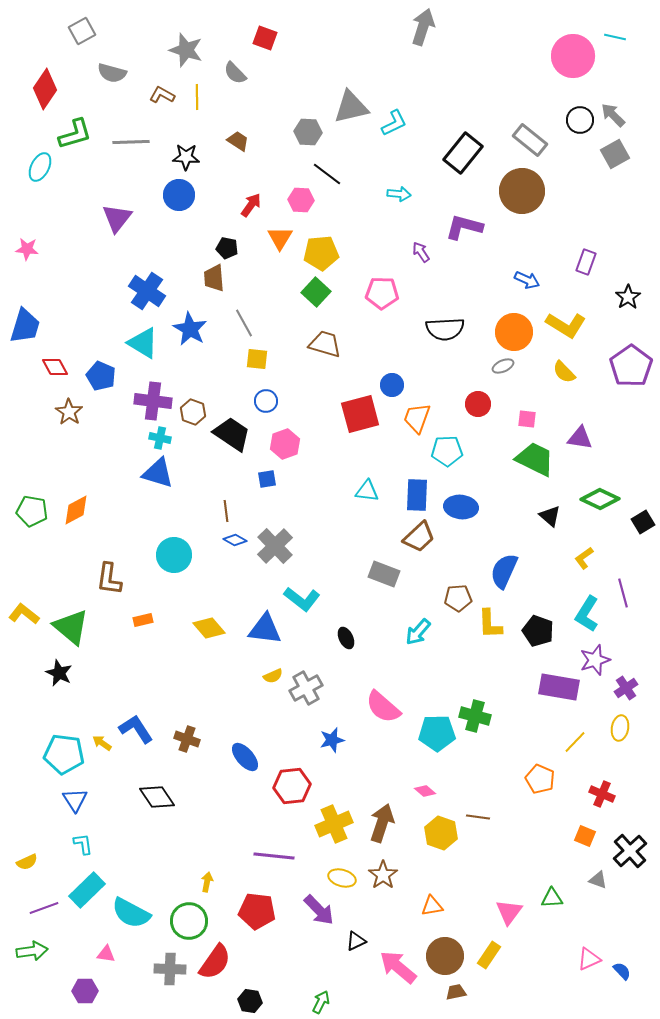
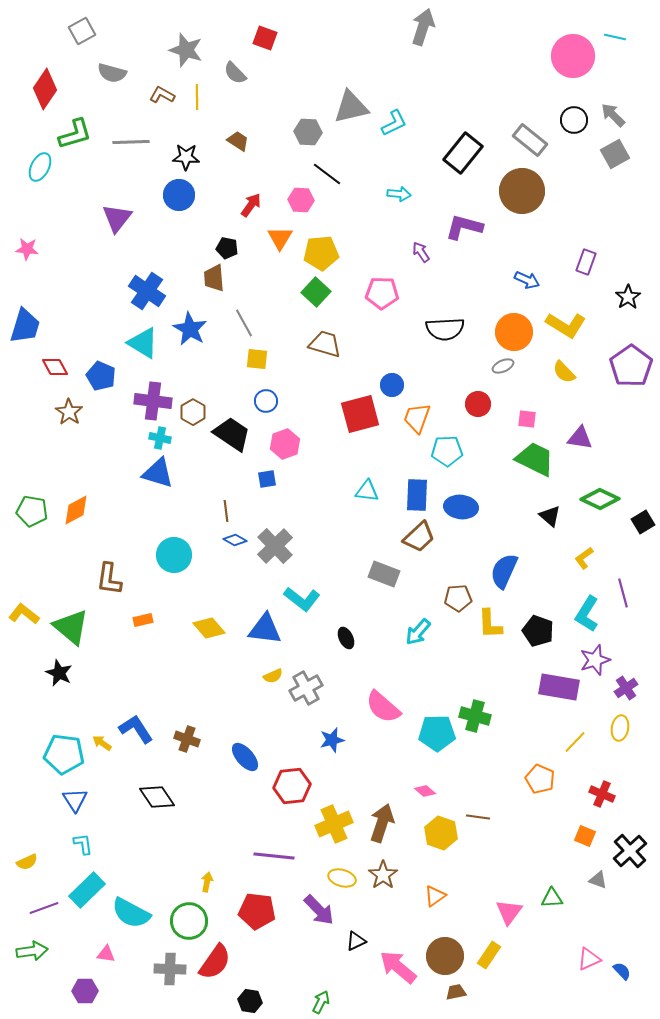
black circle at (580, 120): moved 6 px left
brown hexagon at (193, 412): rotated 10 degrees clockwise
orange triangle at (432, 906): moved 3 px right, 10 px up; rotated 25 degrees counterclockwise
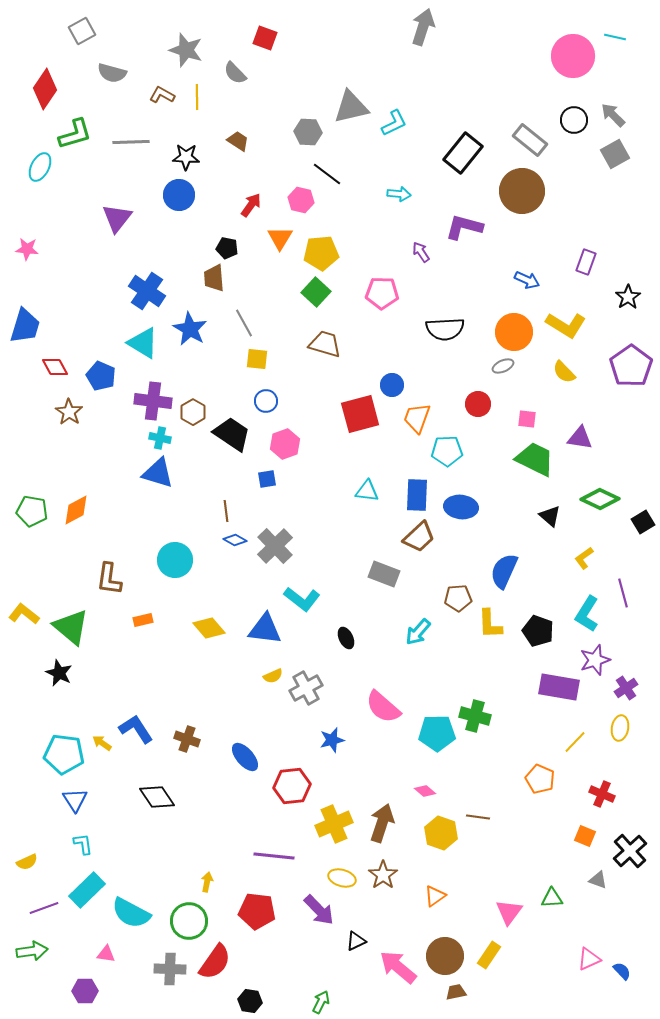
pink hexagon at (301, 200): rotated 10 degrees clockwise
cyan circle at (174, 555): moved 1 px right, 5 px down
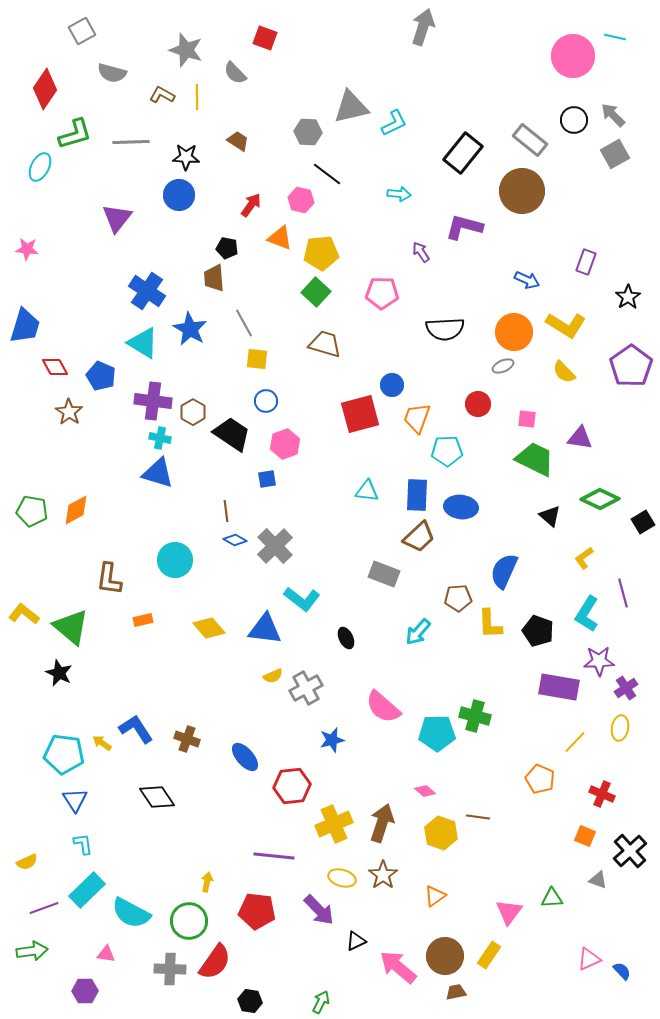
orange triangle at (280, 238): rotated 40 degrees counterclockwise
purple star at (595, 660): moved 4 px right, 1 px down; rotated 16 degrees clockwise
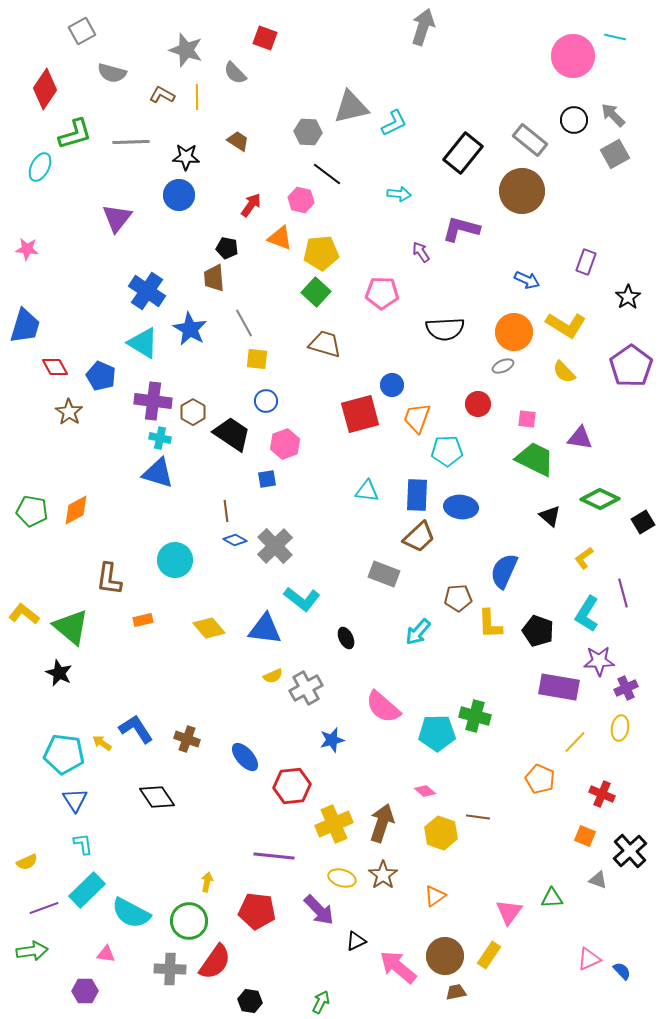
purple L-shape at (464, 227): moved 3 px left, 2 px down
purple cross at (626, 688): rotated 10 degrees clockwise
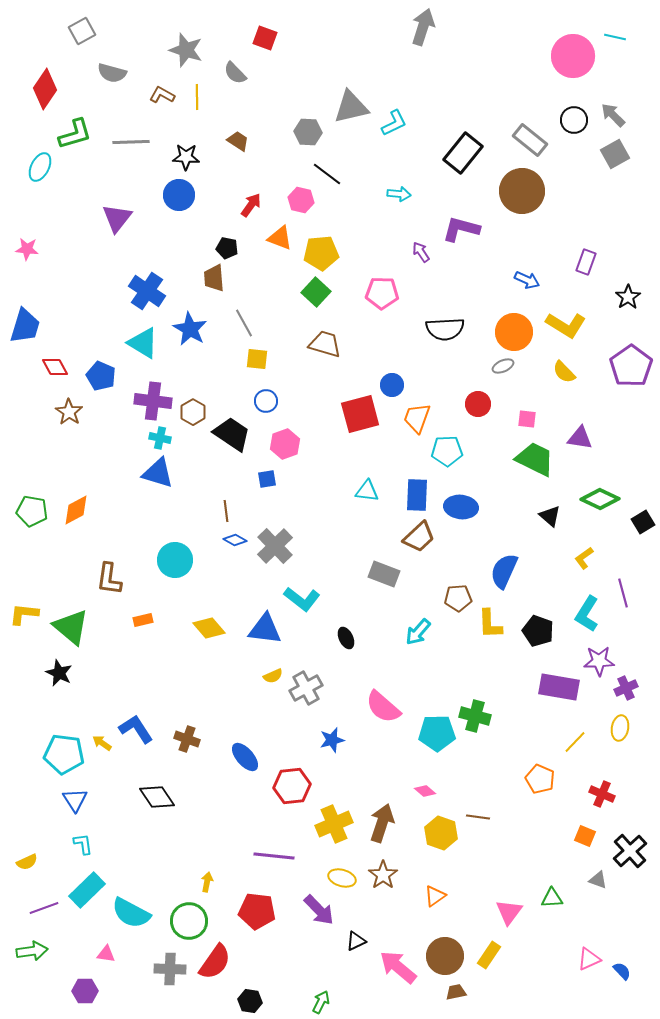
yellow L-shape at (24, 614): rotated 32 degrees counterclockwise
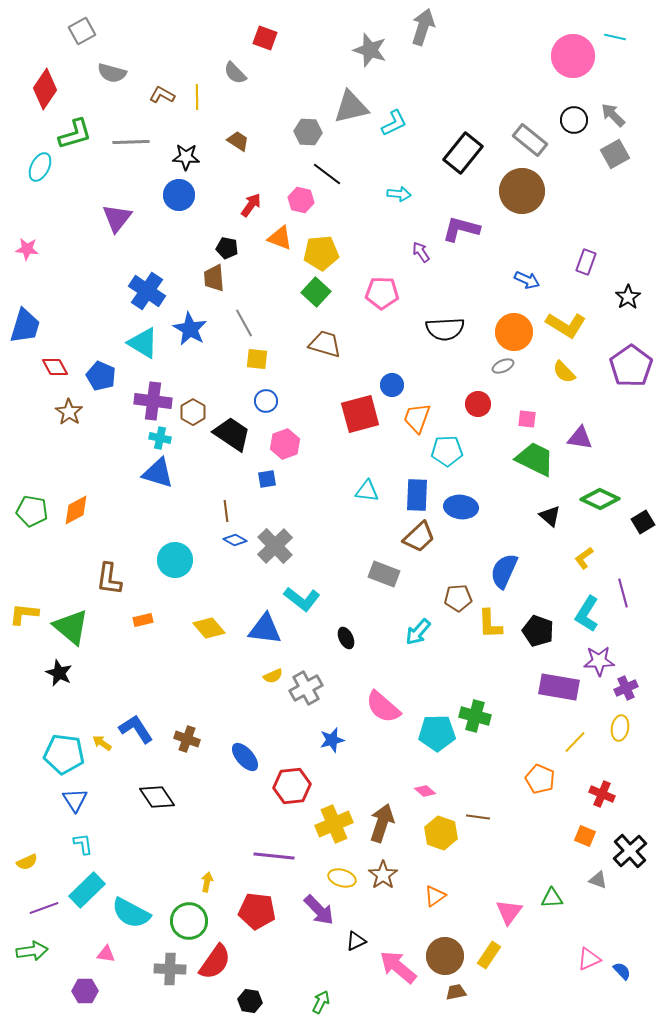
gray star at (186, 50): moved 184 px right
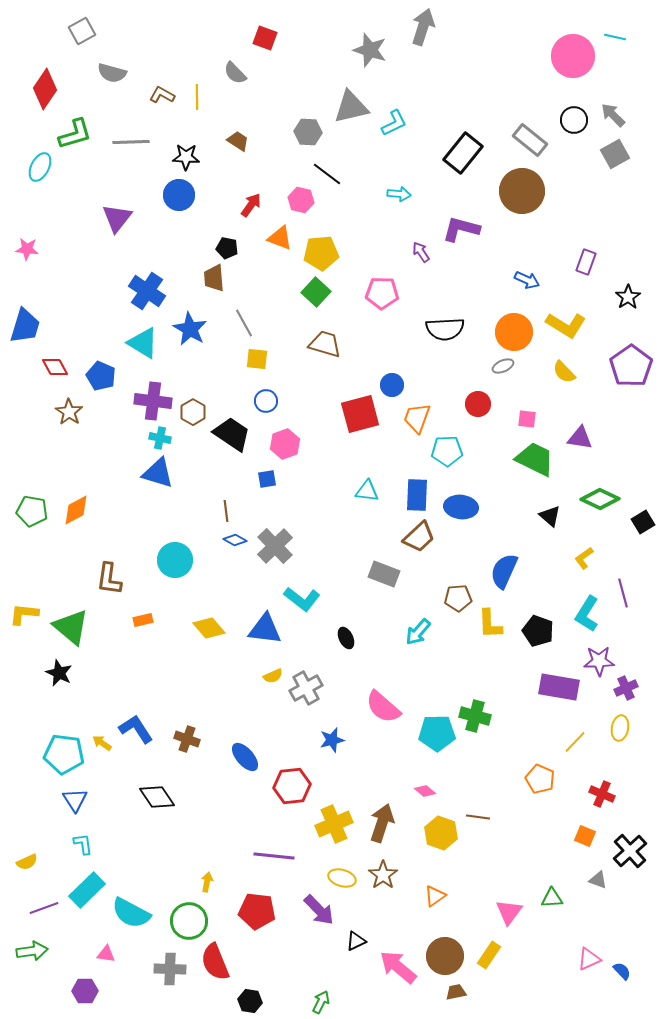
red semicircle at (215, 962): rotated 123 degrees clockwise
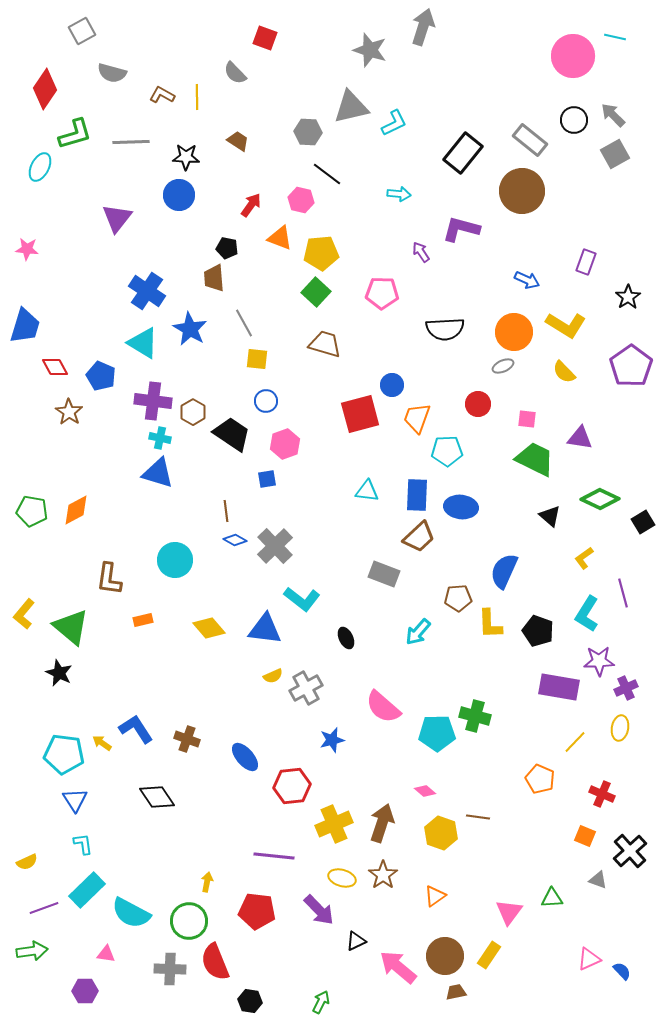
yellow L-shape at (24, 614): rotated 56 degrees counterclockwise
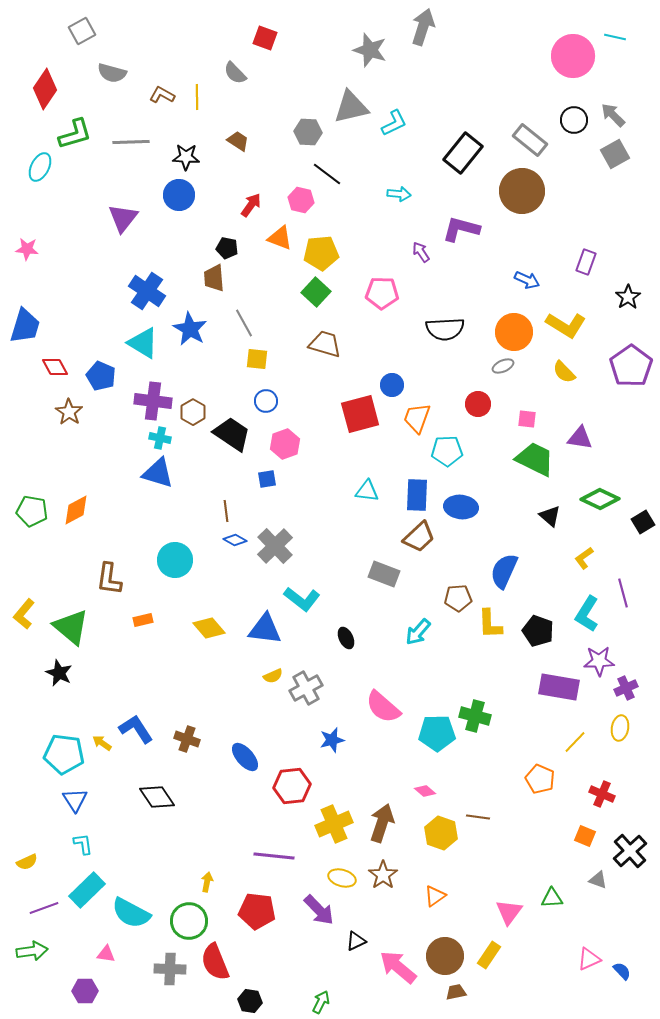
purple triangle at (117, 218): moved 6 px right
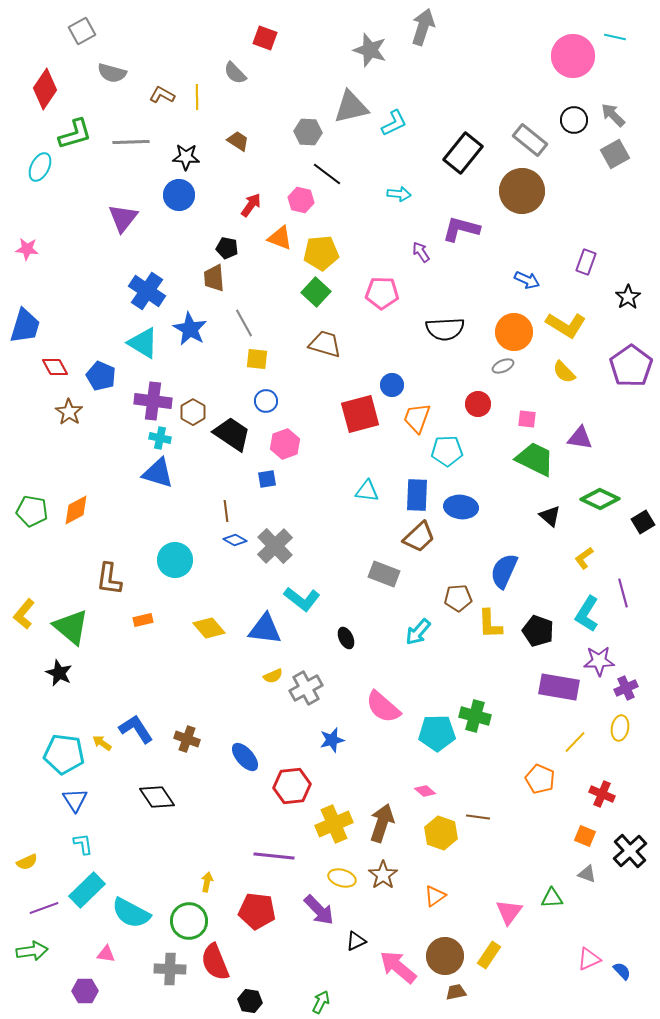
gray triangle at (598, 880): moved 11 px left, 6 px up
